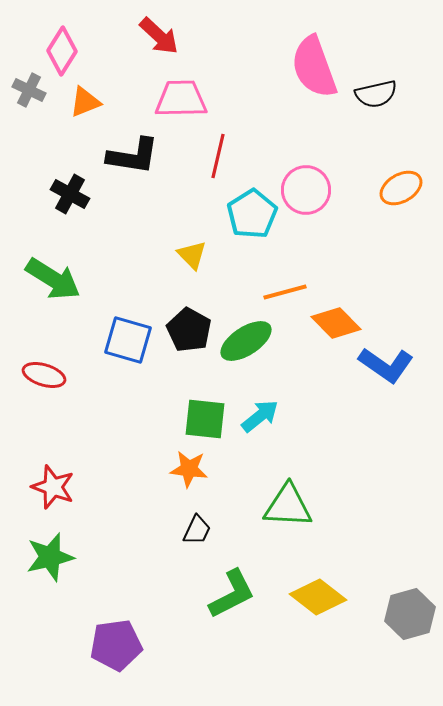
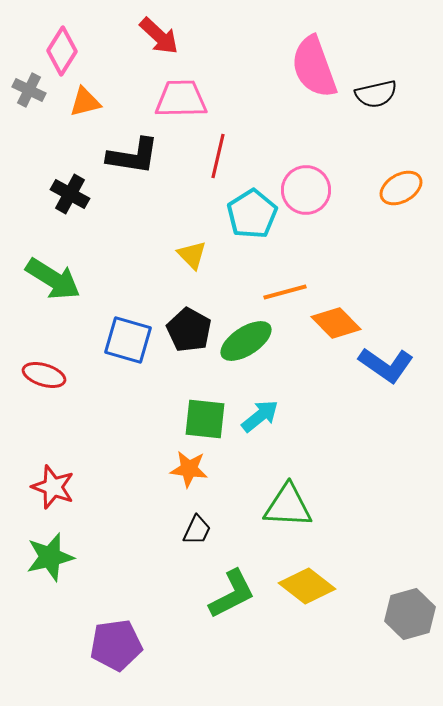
orange triangle: rotated 8 degrees clockwise
yellow diamond: moved 11 px left, 11 px up
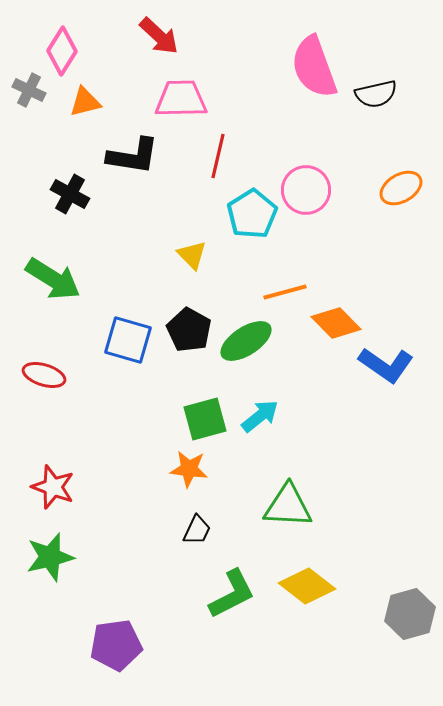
green square: rotated 21 degrees counterclockwise
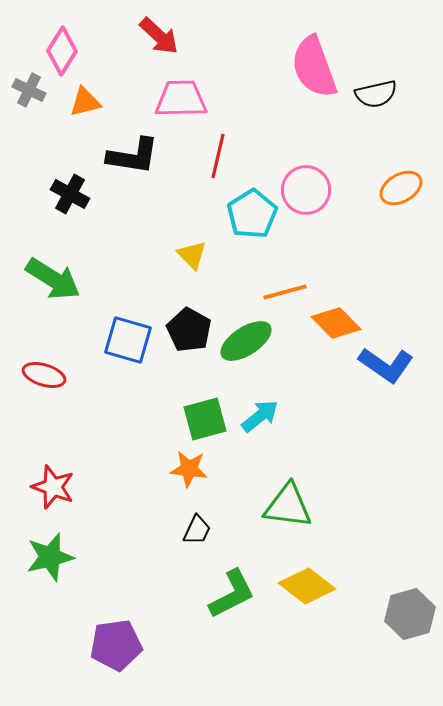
green triangle: rotated 4 degrees clockwise
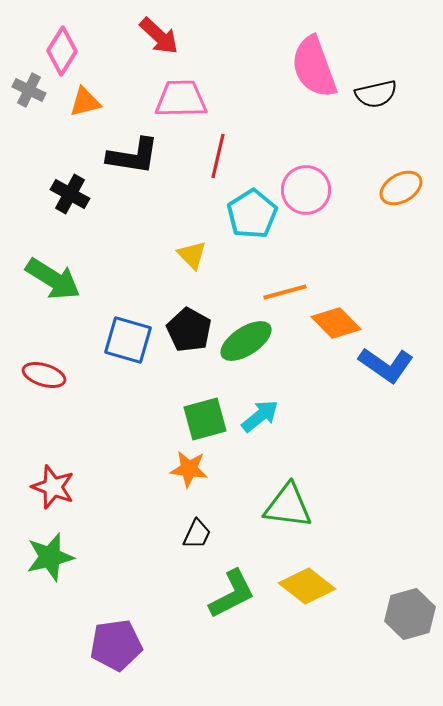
black trapezoid: moved 4 px down
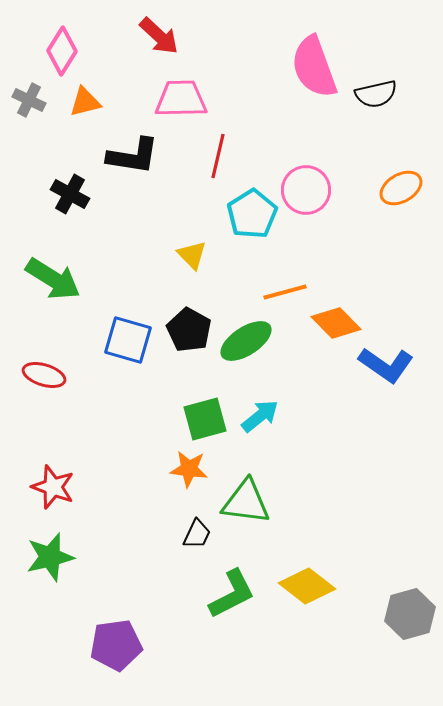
gray cross: moved 10 px down
green triangle: moved 42 px left, 4 px up
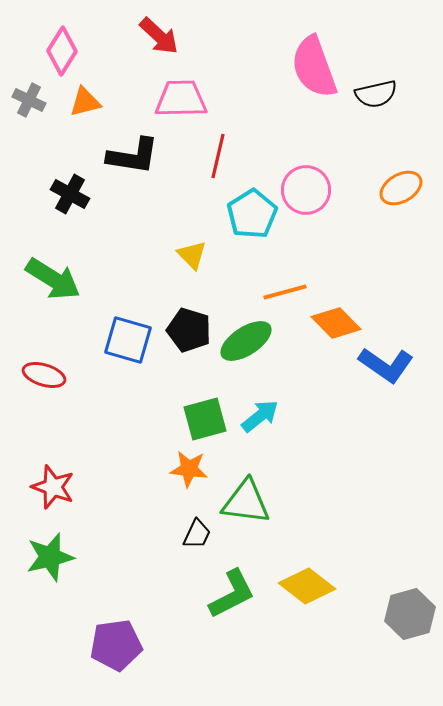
black pentagon: rotated 12 degrees counterclockwise
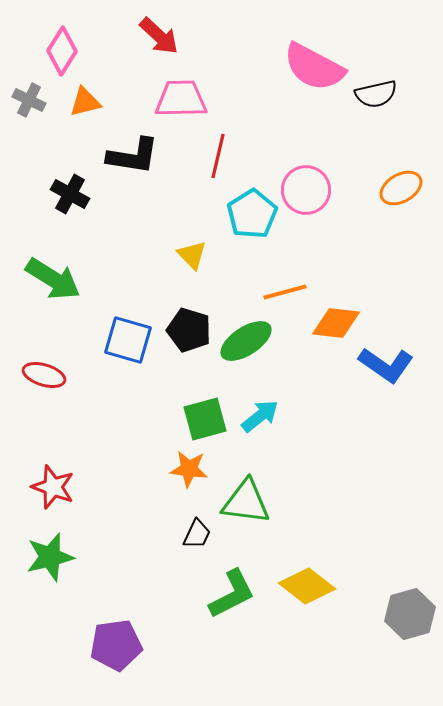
pink semicircle: rotated 42 degrees counterclockwise
orange diamond: rotated 39 degrees counterclockwise
